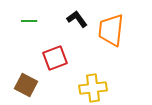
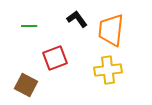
green line: moved 5 px down
yellow cross: moved 15 px right, 18 px up
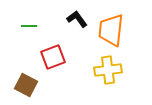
red square: moved 2 px left, 1 px up
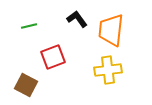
green line: rotated 14 degrees counterclockwise
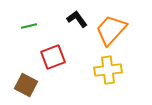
orange trapezoid: rotated 36 degrees clockwise
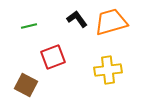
orange trapezoid: moved 8 px up; rotated 32 degrees clockwise
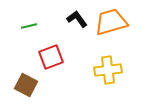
red square: moved 2 px left
